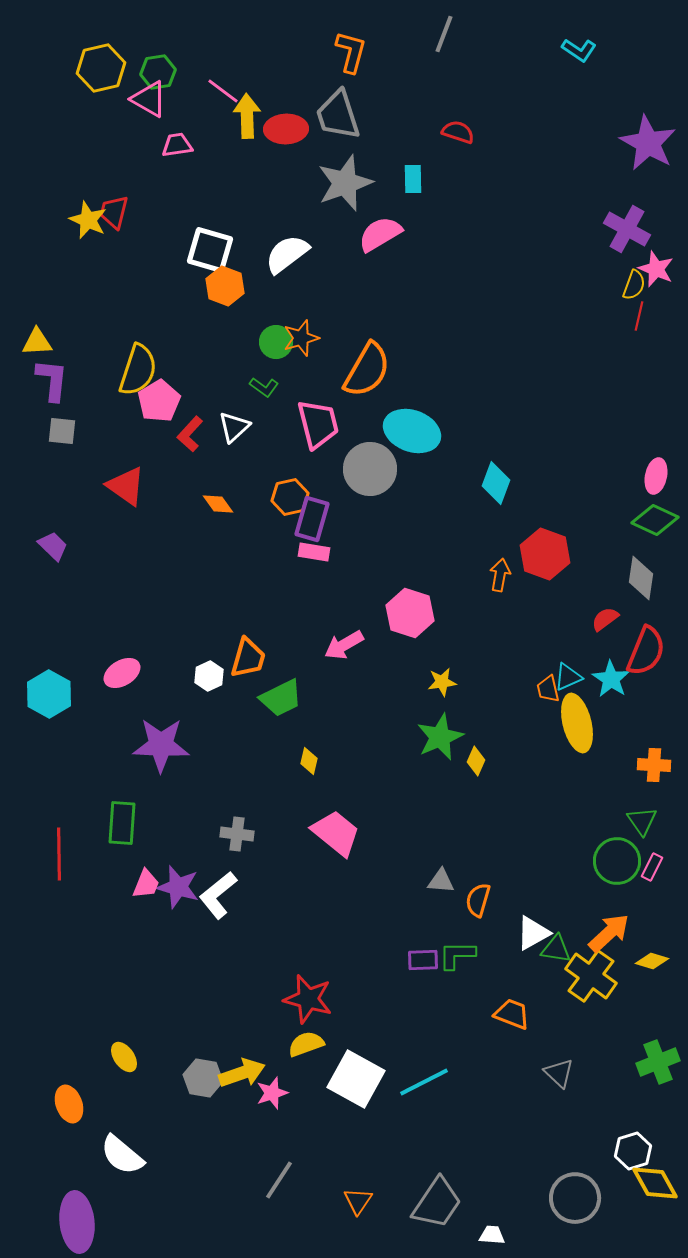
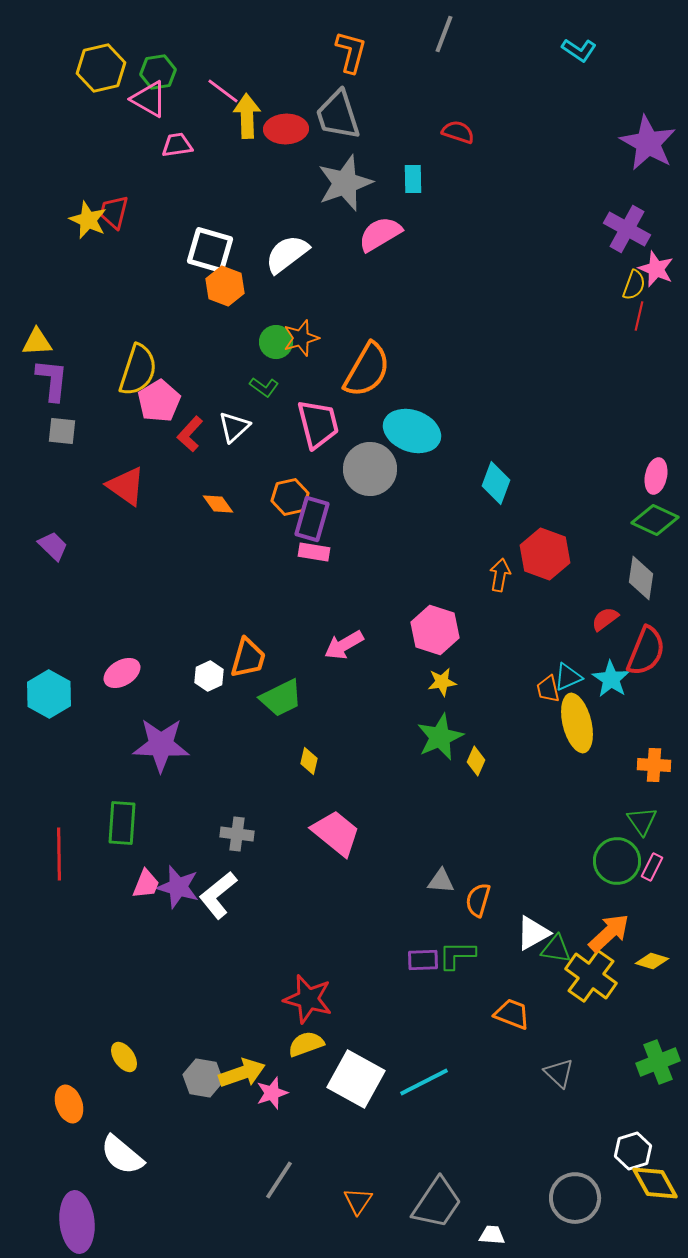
pink hexagon at (410, 613): moved 25 px right, 17 px down
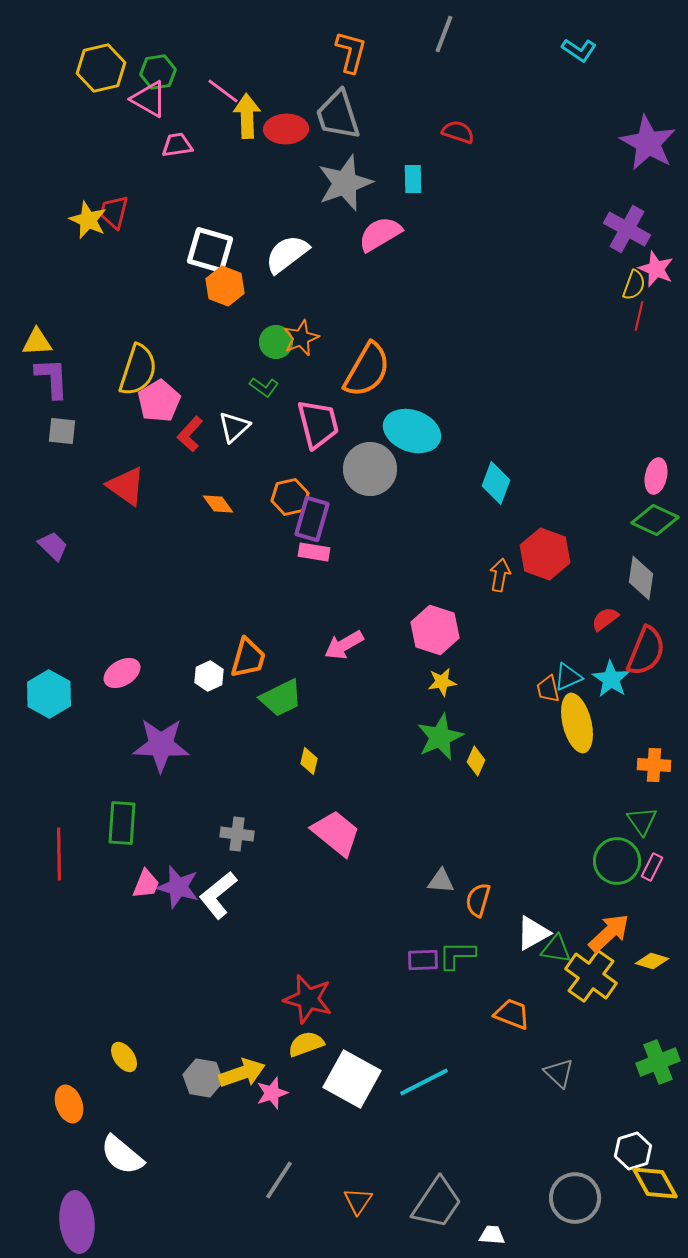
orange star at (301, 338): rotated 6 degrees counterclockwise
purple L-shape at (52, 380): moved 2 px up; rotated 9 degrees counterclockwise
white square at (356, 1079): moved 4 px left
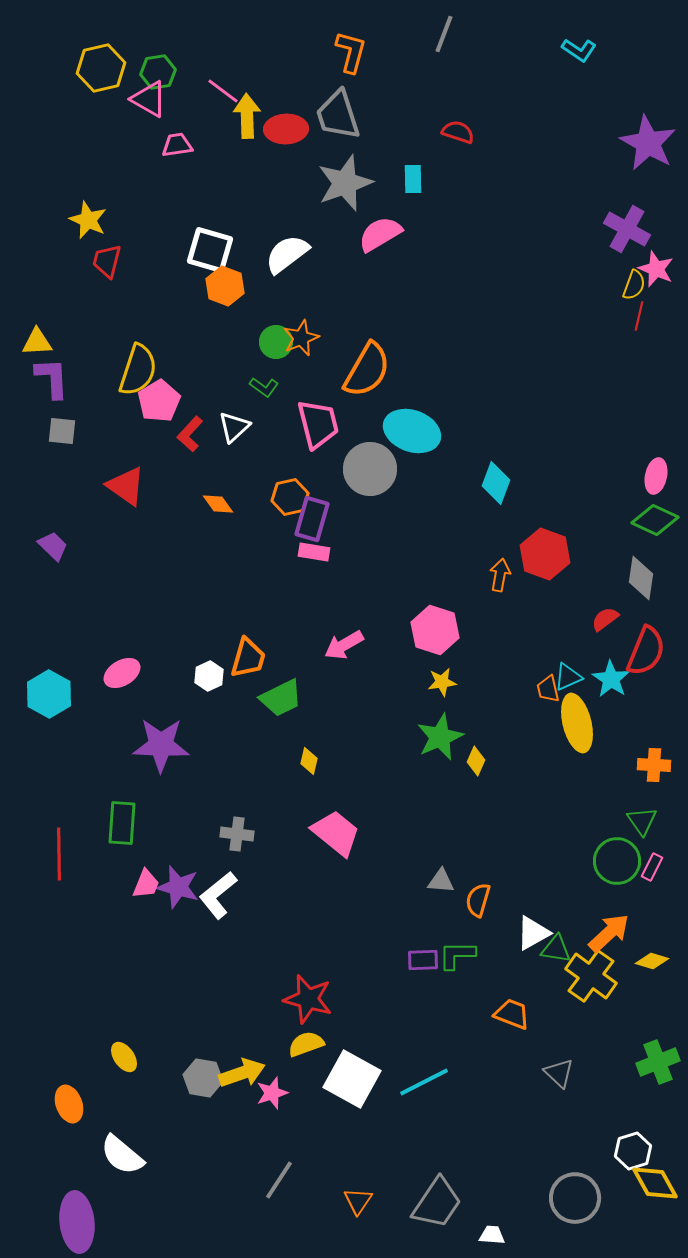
red trapezoid at (114, 212): moved 7 px left, 49 px down
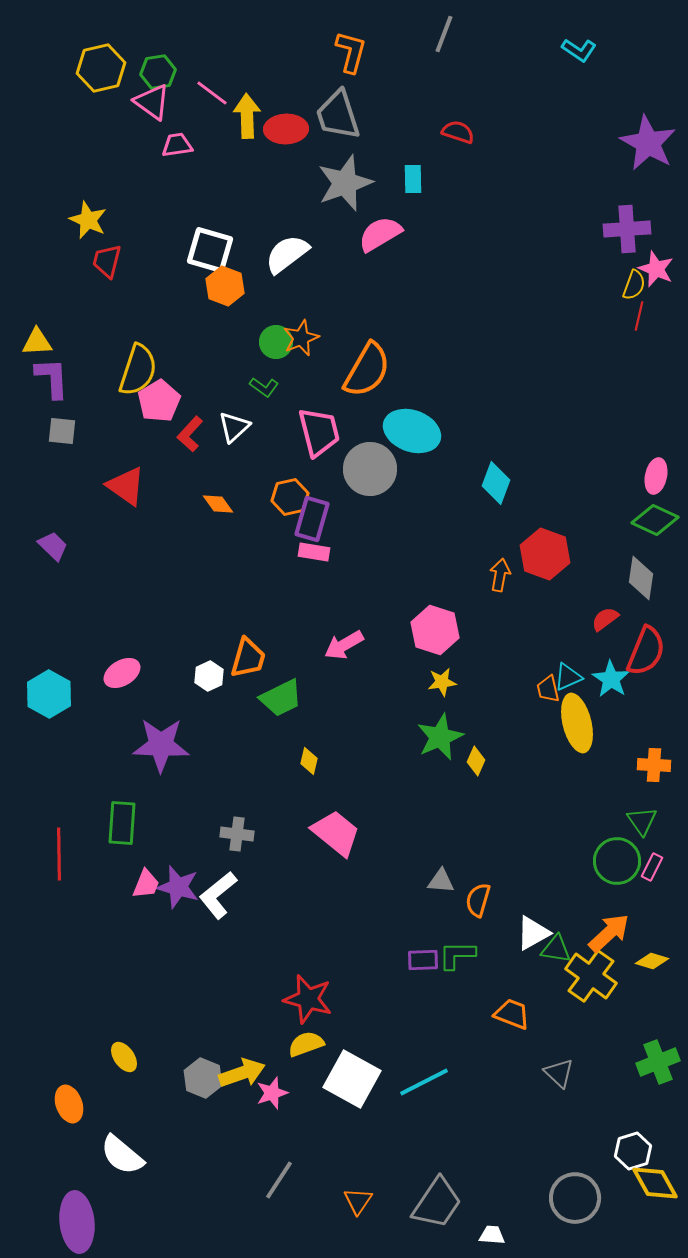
pink line at (223, 91): moved 11 px left, 2 px down
pink triangle at (149, 99): moved 3 px right, 3 px down; rotated 6 degrees clockwise
purple cross at (627, 229): rotated 33 degrees counterclockwise
pink trapezoid at (318, 424): moved 1 px right, 8 px down
gray hexagon at (203, 1078): rotated 12 degrees clockwise
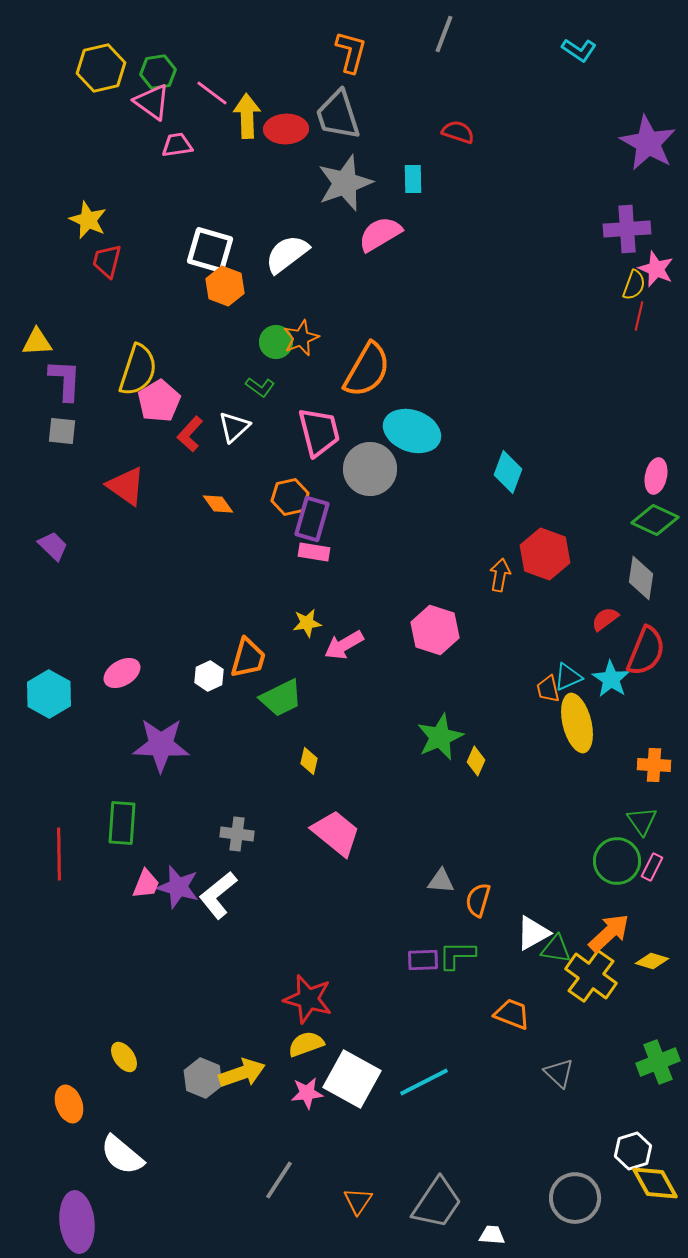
purple L-shape at (52, 378): moved 13 px right, 2 px down; rotated 6 degrees clockwise
green L-shape at (264, 387): moved 4 px left
cyan diamond at (496, 483): moved 12 px right, 11 px up
yellow star at (442, 682): moved 135 px left, 59 px up
pink star at (272, 1093): moved 35 px right; rotated 12 degrees clockwise
